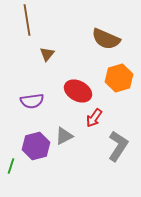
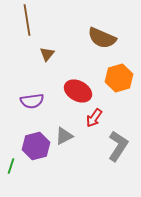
brown semicircle: moved 4 px left, 1 px up
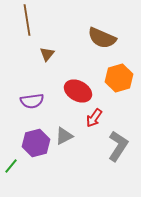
purple hexagon: moved 3 px up
green line: rotated 21 degrees clockwise
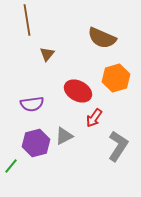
orange hexagon: moved 3 px left
purple semicircle: moved 3 px down
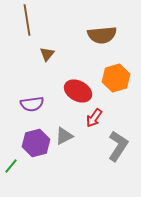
brown semicircle: moved 3 px up; rotated 28 degrees counterclockwise
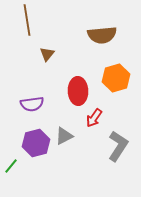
red ellipse: rotated 60 degrees clockwise
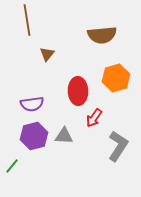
gray triangle: rotated 30 degrees clockwise
purple hexagon: moved 2 px left, 7 px up
green line: moved 1 px right
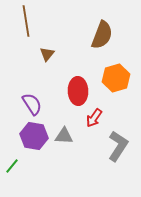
brown line: moved 1 px left, 1 px down
brown semicircle: rotated 64 degrees counterclockwise
purple semicircle: rotated 115 degrees counterclockwise
purple hexagon: rotated 24 degrees clockwise
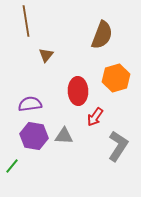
brown triangle: moved 1 px left, 1 px down
purple semicircle: moved 2 px left; rotated 65 degrees counterclockwise
red arrow: moved 1 px right, 1 px up
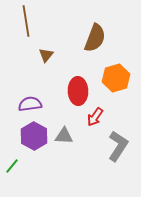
brown semicircle: moved 7 px left, 3 px down
purple hexagon: rotated 20 degrees clockwise
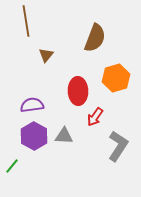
purple semicircle: moved 2 px right, 1 px down
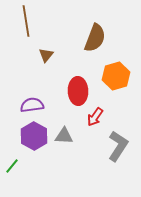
orange hexagon: moved 2 px up
